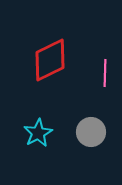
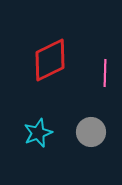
cyan star: rotated 8 degrees clockwise
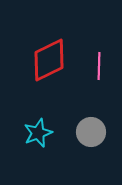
red diamond: moved 1 px left
pink line: moved 6 px left, 7 px up
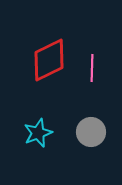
pink line: moved 7 px left, 2 px down
